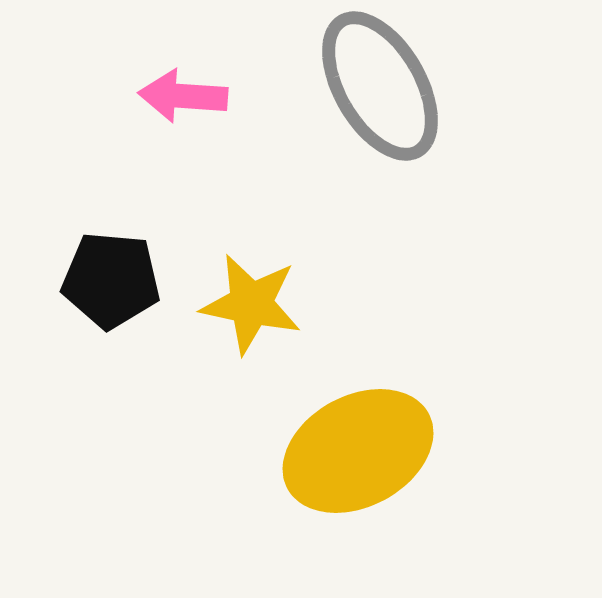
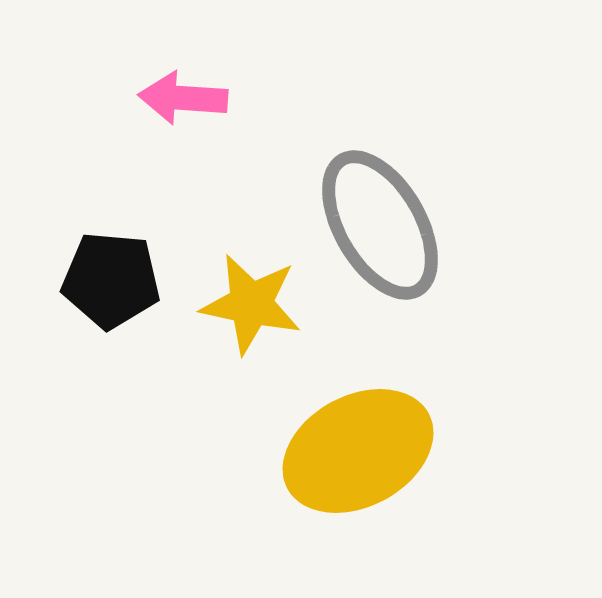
gray ellipse: moved 139 px down
pink arrow: moved 2 px down
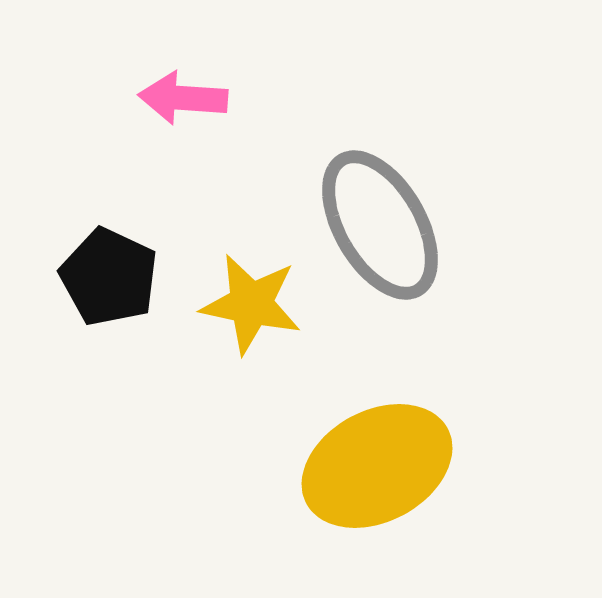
black pentagon: moved 2 px left, 3 px up; rotated 20 degrees clockwise
yellow ellipse: moved 19 px right, 15 px down
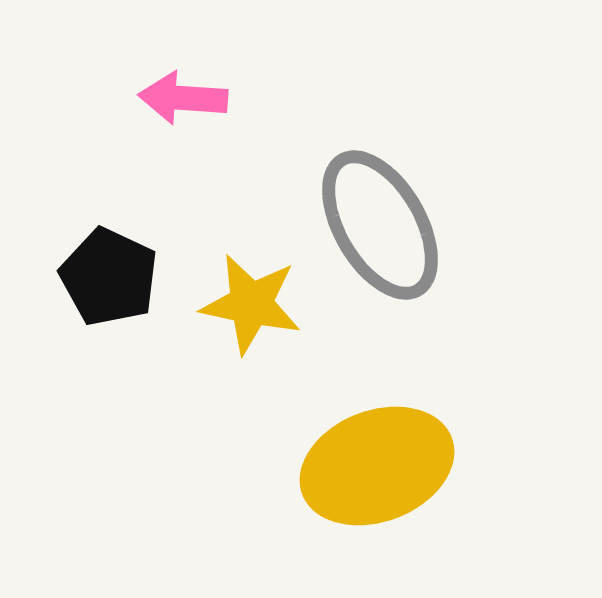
yellow ellipse: rotated 7 degrees clockwise
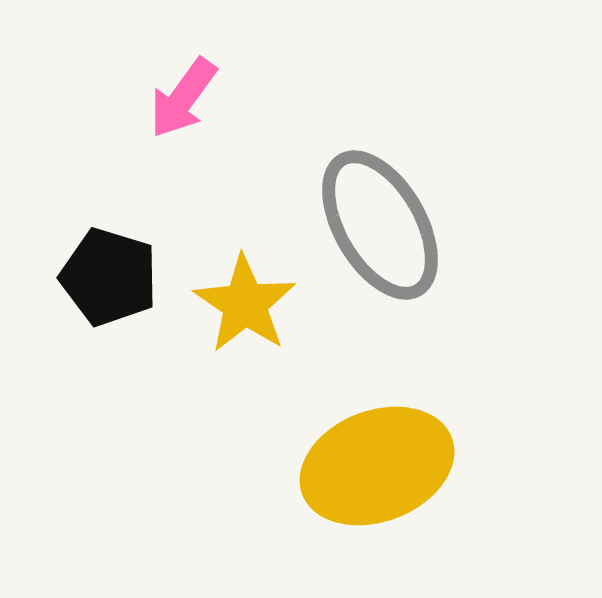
pink arrow: rotated 58 degrees counterclockwise
black pentagon: rotated 8 degrees counterclockwise
yellow star: moved 6 px left; rotated 22 degrees clockwise
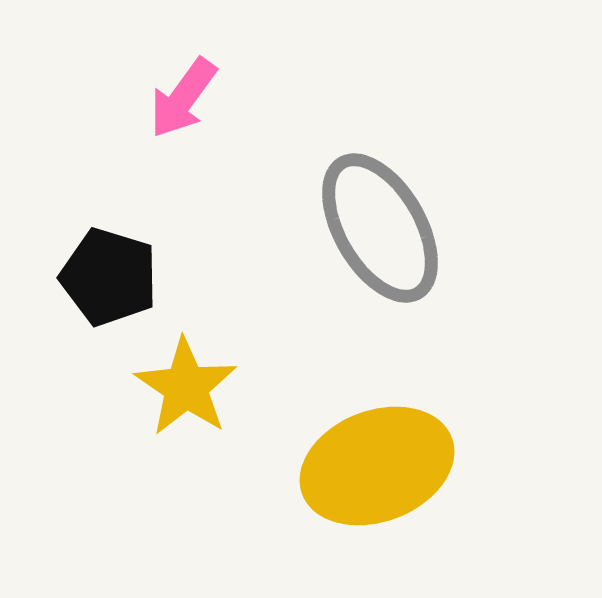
gray ellipse: moved 3 px down
yellow star: moved 59 px left, 83 px down
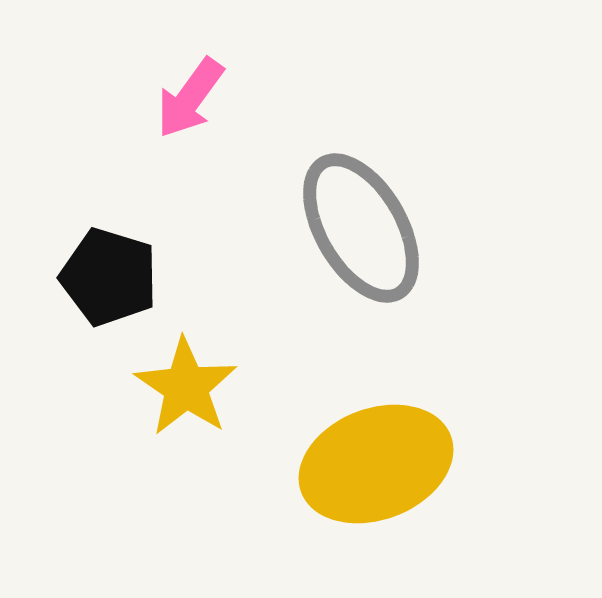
pink arrow: moved 7 px right
gray ellipse: moved 19 px left
yellow ellipse: moved 1 px left, 2 px up
